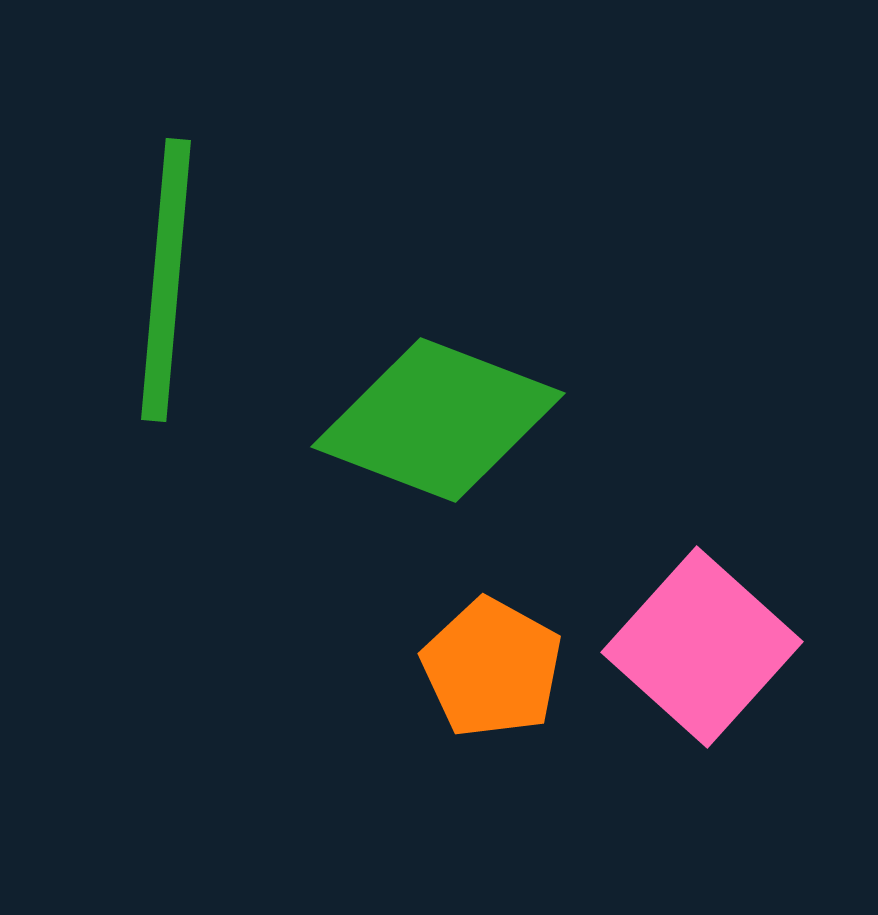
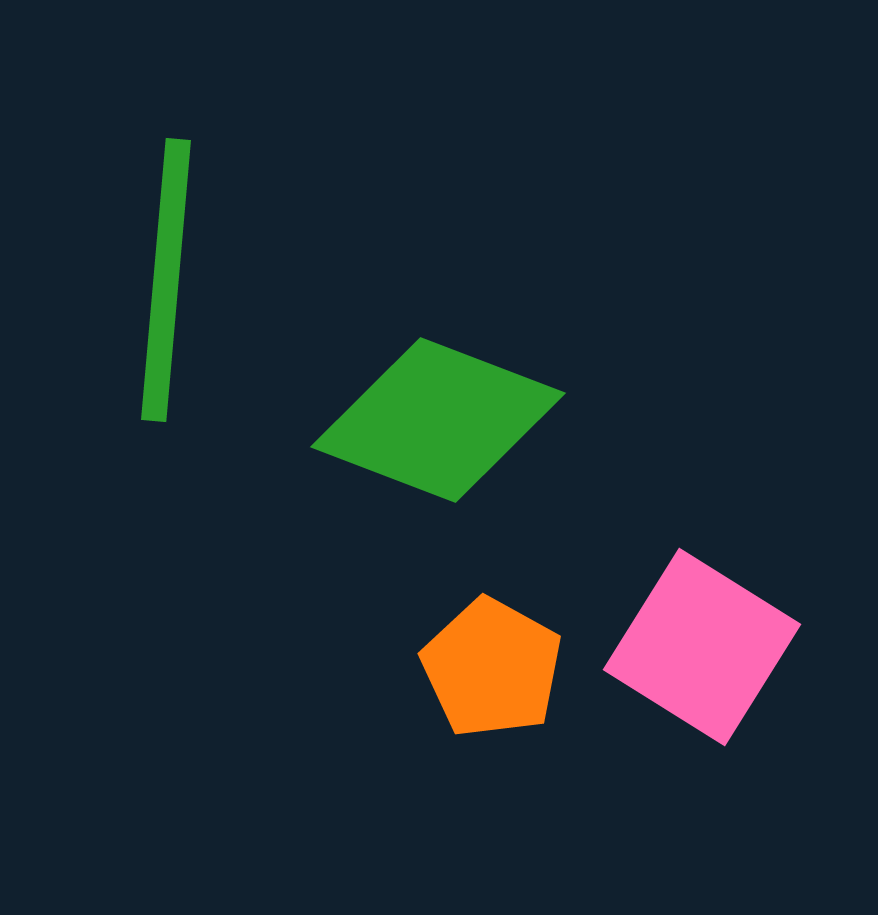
pink square: rotated 10 degrees counterclockwise
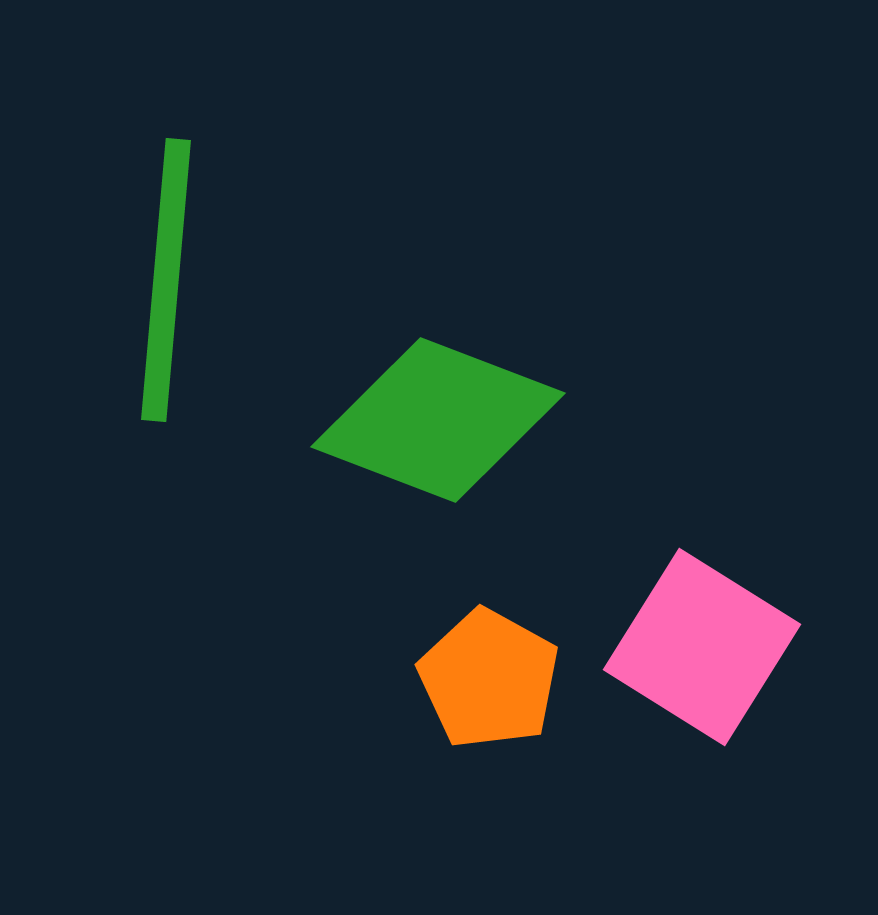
orange pentagon: moved 3 px left, 11 px down
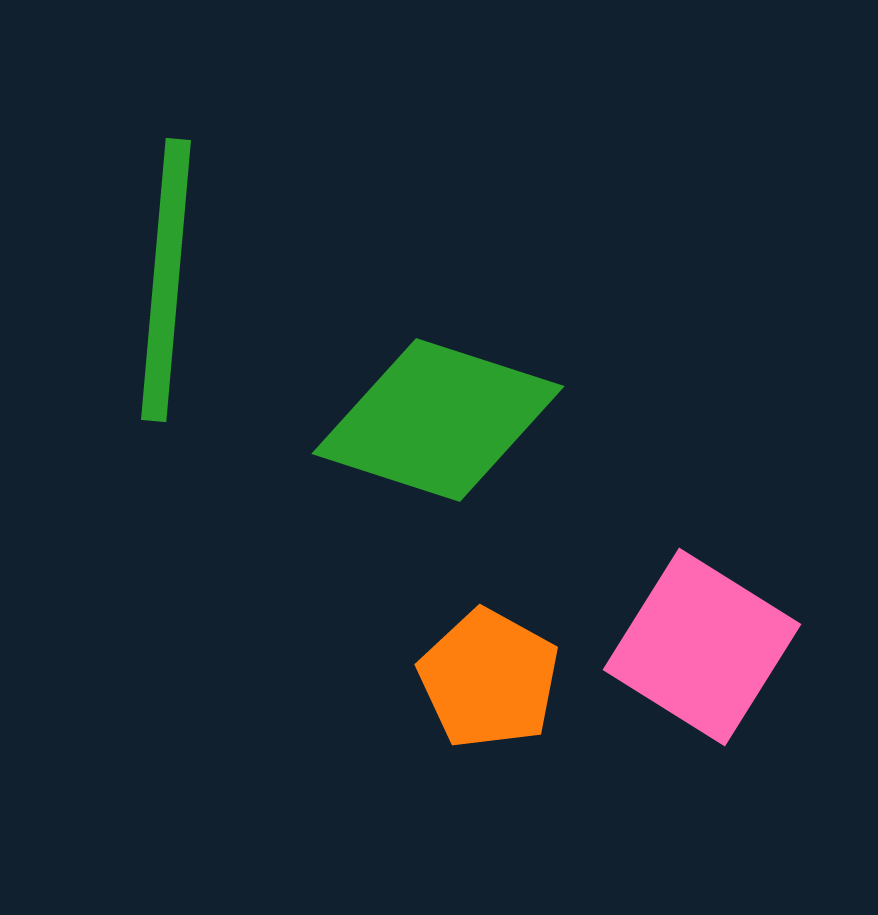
green diamond: rotated 3 degrees counterclockwise
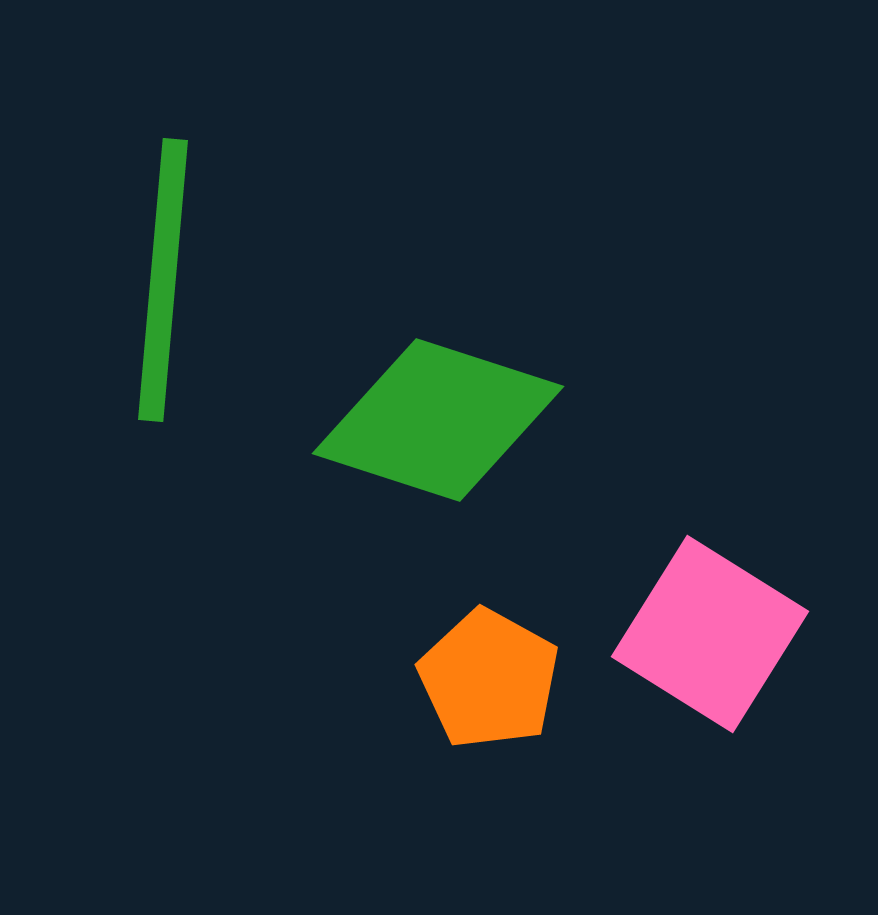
green line: moved 3 px left
pink square: moved 8 px right, 13 px up
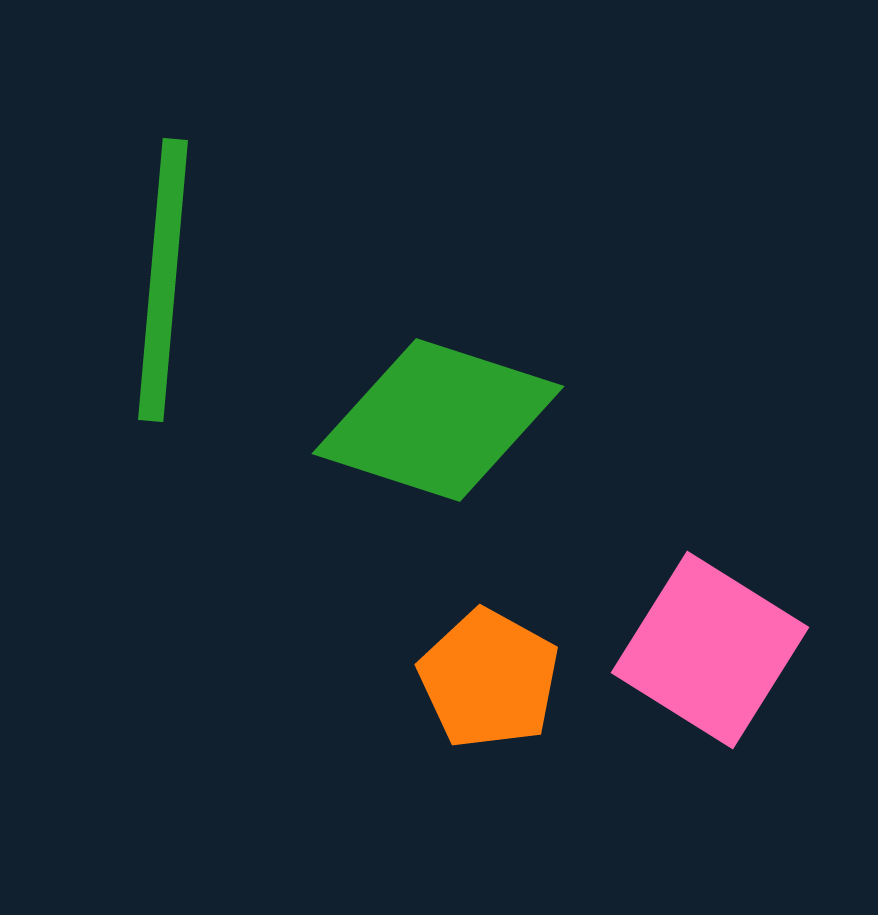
pink square: moved 16 px down
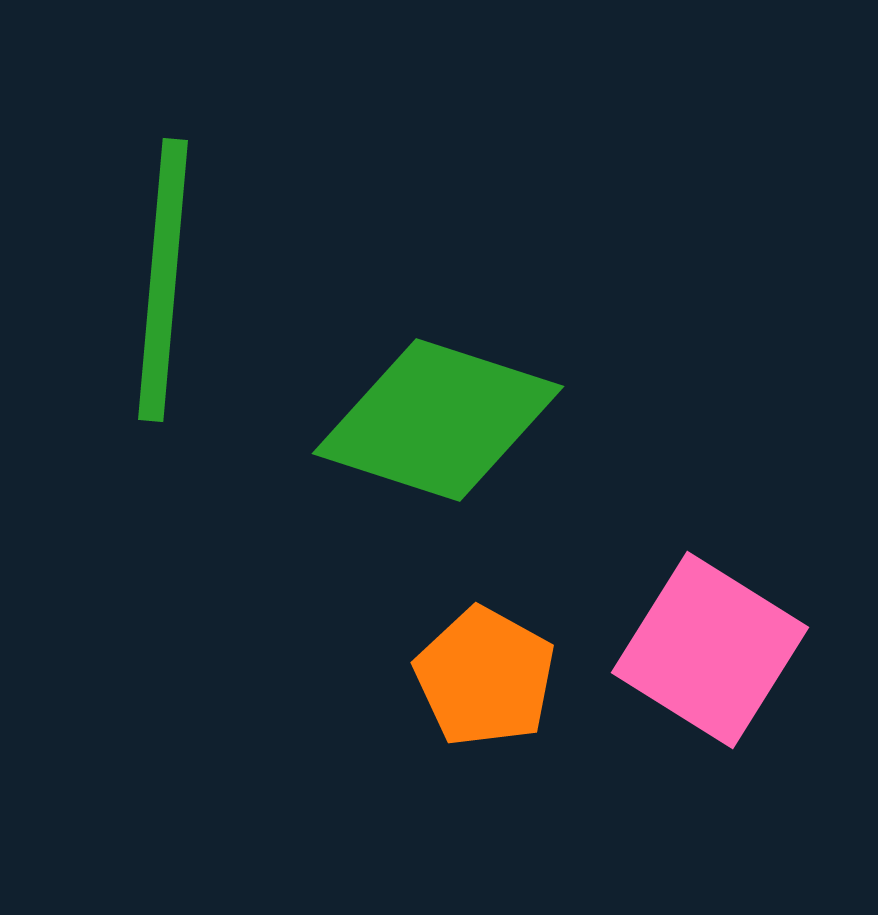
orange pentagon: moved 4 px left, 2 px up
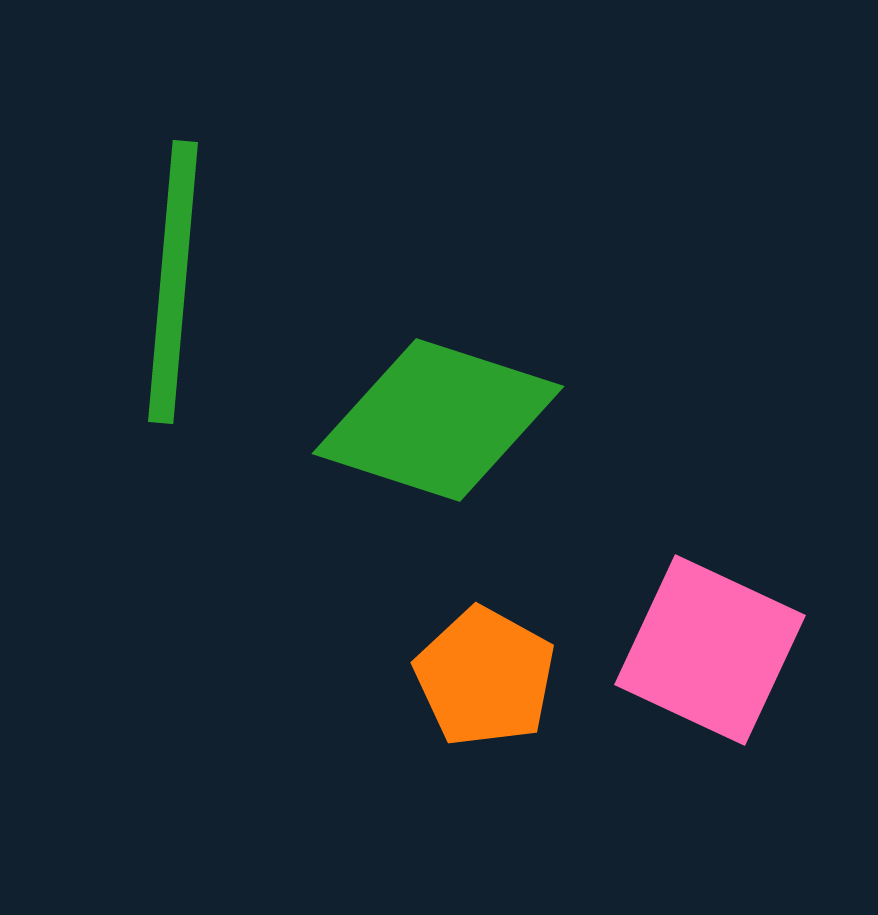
green line: moved 10 px right, 2 px down
pink square: rotated 7 degrees counterclockwise
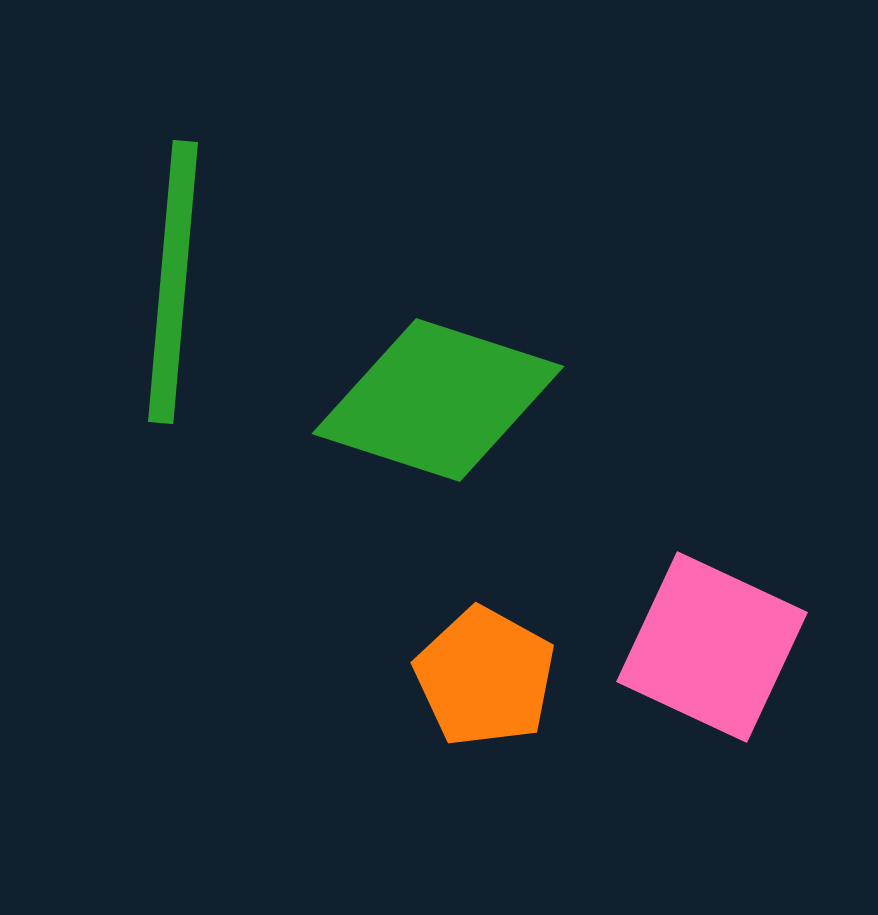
green diamond: moved 20 px up
pink square: moved 2 px right, 3 px up
